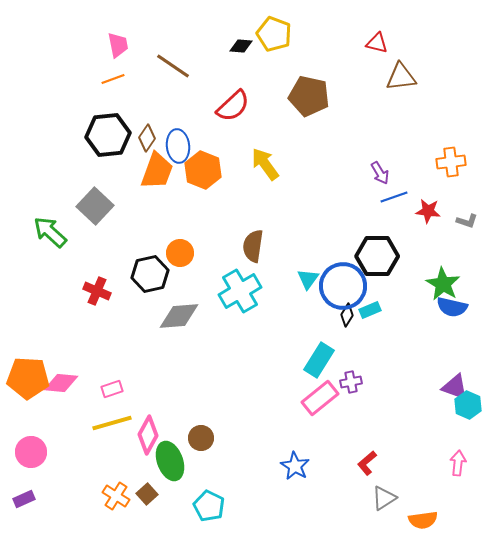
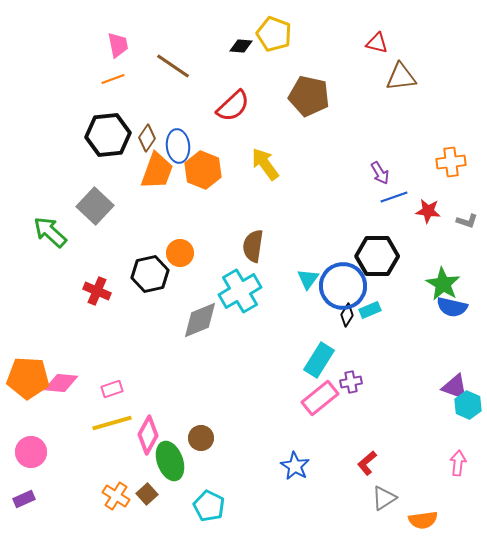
gray diamond at (179, 316): moved 21 px right, 4 px down; rotated 18 degrees counterclockwise
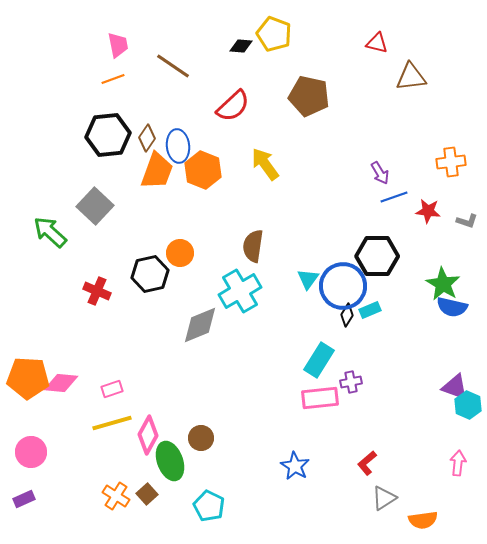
brown triangle at (401, 77): moved 10 px right
gray diamond at (200, 320): moved 5 px down
pink rectangle at (320, 398): rotated 33 degrees clockwise
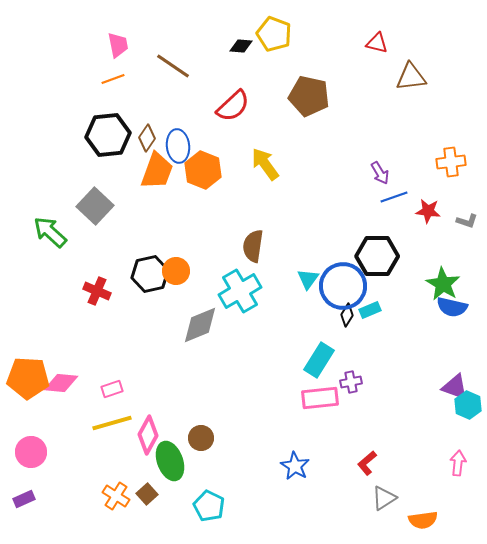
orange circle at (180, 253): moved 4 px left, 18 px down
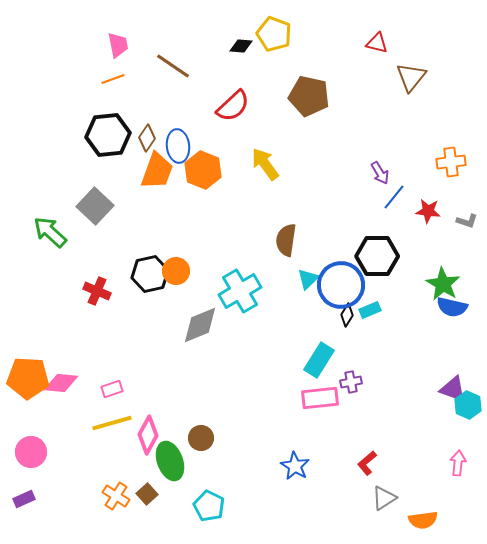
brown triangle at (411, 77): rotated 44 degrees counterclockwise
blue line at (394, 197): rotated 32 degrees counterclockwise
brown semicircle at (253, 246): moved 33 px right, 6 px up
cyan triangle at (308, 279): rotated 10 degrees clockwise
blue circle at (343, 286): moved 2 px left, 1 px up
purple triangle at (455, 387): moved 2 px left, 2 px down
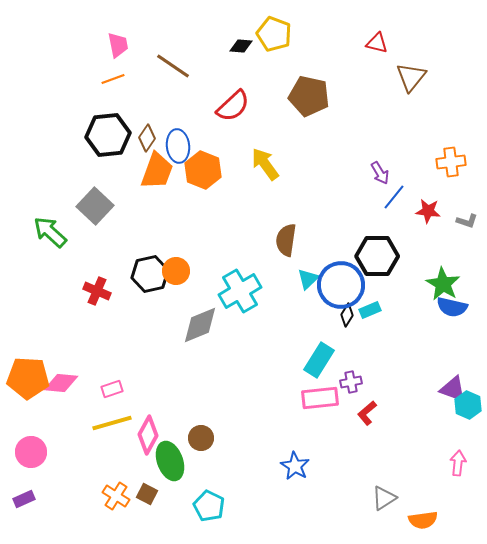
red L-shape at (367, 463): moved 50 px up
brown square at (147, 494): rotated 20 degrees counterclockwise
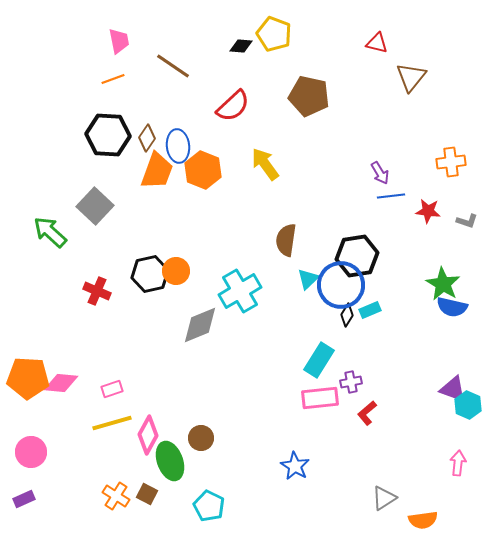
pink trapezoid at (118, 45): moved 1 px right, 4 px up
black hexagon at (108, 135): rotated 9 degrees clockwise
blue line at (394, 197): moved 3 px left, 1 px up; rotated 44 degrees clockwise
black hexagon at (377, 256): moved 20 px left; rotated 9 degrees counterclockwise
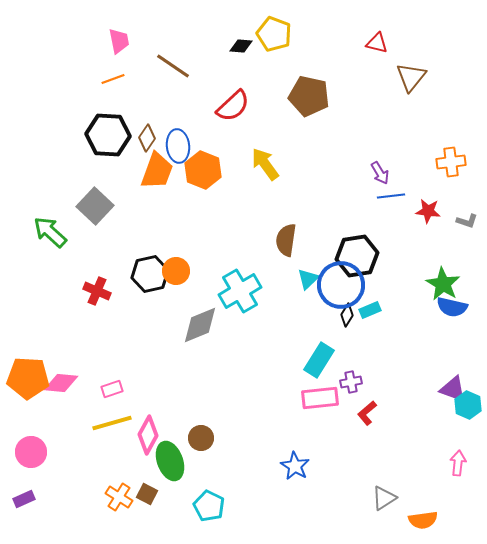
orange cross at (116, 496): moved 3 px right, 1 px down
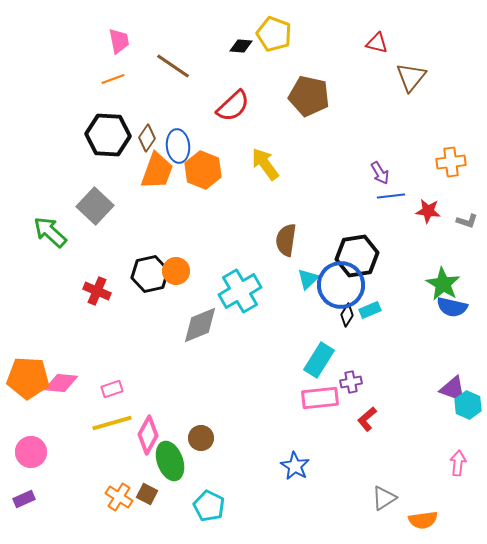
red L-shape at (367, 413): moved 6 px down
